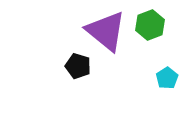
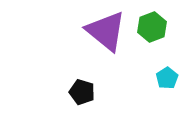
green hexagon: moved 2 px right, 2 px down
black pentagon: moved 4 px right, 26 px down
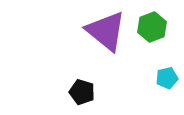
cyan pentagon: rotated 20 degrees clockwise
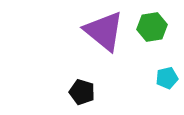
green hexagon: rotated 12 degrees clockwise
purple triangle: moved 2 px left
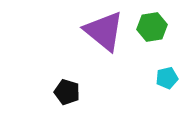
black pentagon: moved 15 px left
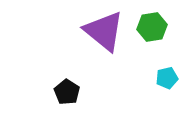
black pentagon: rotated 15 degrees clockwise
